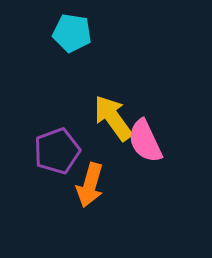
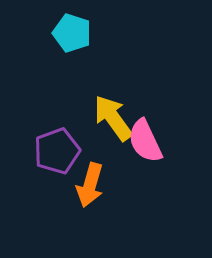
cyan pentagon: rotated 9 degrees clockwise
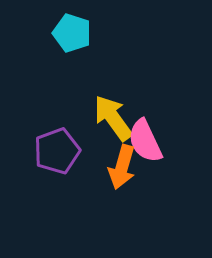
orange arrow: moved 32 px right, 18 px up
